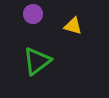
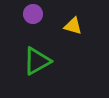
green triangle: rotated 8 degrees clockwise
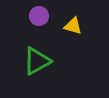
purple circle: moved 6 px right, 2 px down
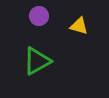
yellow triangle: moved 6 px right
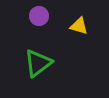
green triangle: moved 1 px right, 2 px down; rotated 8 degrees counterclockwise
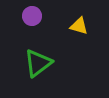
purple circle: moved 7 px left
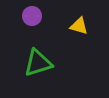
green triangle: rotated 20 degrees clockwise
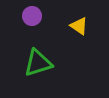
yellow triangle: rotated 18 degrees clockwise
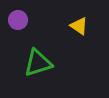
purple circle: moved 14 px left, 4 px down
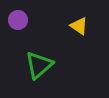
green triangle: moved 1 px right, 2 px down; rotated 24 degrees counterclockwise
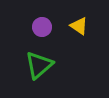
purple circle: moved 24 px right, 7 px down
